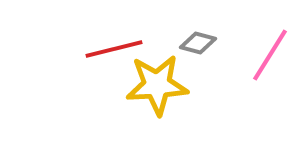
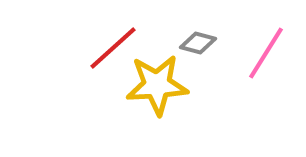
red line: moved 1 px left, 1 px up; rotated 28 degrees counterclockwise
pink line: moved 4 px left, 2 px up
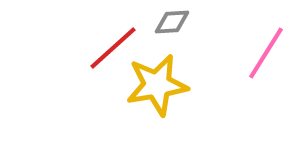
gray diamond: moved 26 px left, 21 px up; rotated 18 degrees counterclockwise
yellow star: rotated 6 degrees counterclockwise
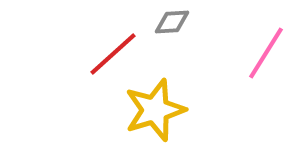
red line: moved 6 px down
yellow star: moved 2 px left, 25 px down; rotated 8 degrees counterclockwise
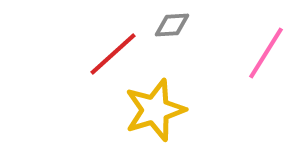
gray diamond: moved 3 px down
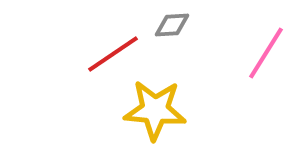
red line: rotated 8 degrees clockwise
yellow star: rotated 22 degrees clockwise
